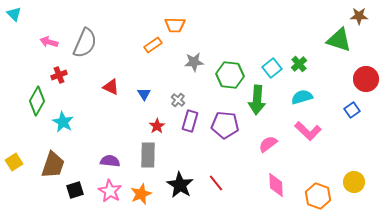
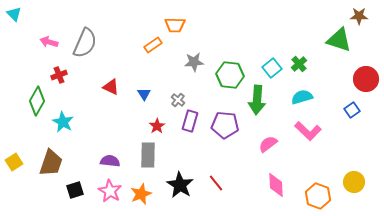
brown trapezoid: moved 2 px left, 2 px up
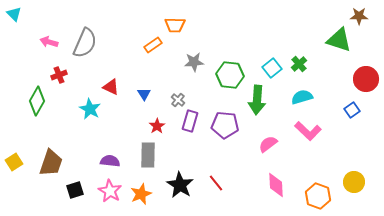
cyan star: moved 27 px right, 13 px up
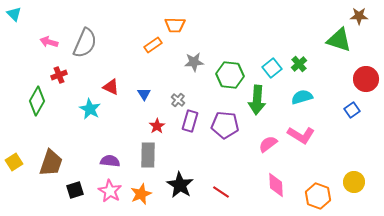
pink L-shape: moved 7 px left, 4 px down; rotated 12 degrees counterclockwise
red line: moved 5 px right, 9 px down; rotated 18 degrees counterclockwise
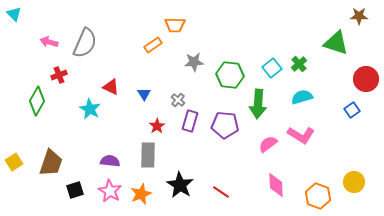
green triangle: moved 3 px left, 3 px down
green arrow: moved 1 px right, 4 px down
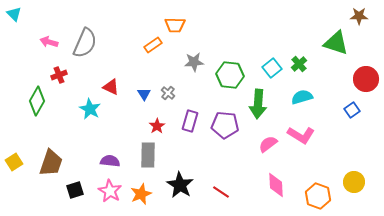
gray cross: moved 10 px left, 7 px up
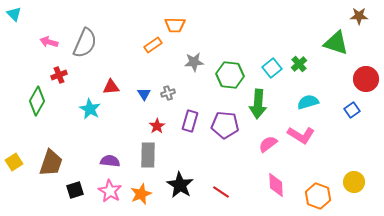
red triangle: rotated 30 degrees counterclockwise
gray cross: rotated 32 degrees clockwise
cyan semicircle: moved 6 px right, 5 px down
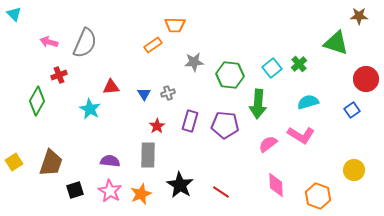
yellow circle: moved 12 px up
